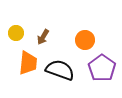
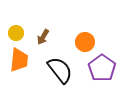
orange circle: moved 2 px down
orange trapezoid: moved 9 px left, 3 px up
black semicircle: rotated 32 degrees clockwise
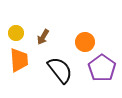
orange trapezoid: rotated 10 degrees counterclockwise
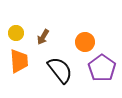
orange trapezoid: moved 1 px down
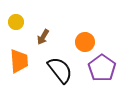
yellow circle: moved 11 px up
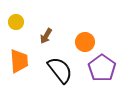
brown arrow: moved 3 px right, 1 px up
